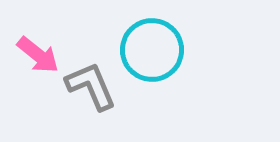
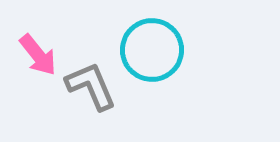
pink arrow: rotated 12 degrees clockwise
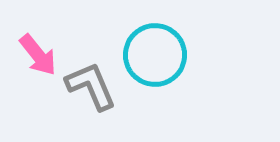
cyan circle: moved 3 px right, 5 px down
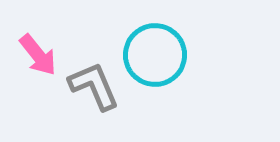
gray L-shape: moved 3 px right
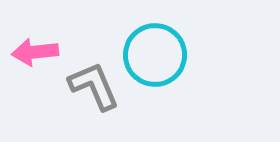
pink arrow: moved 3 px left, 3 px up; rotated 123 degrees clockwise
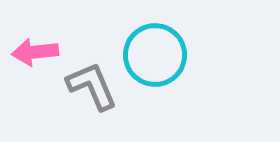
gray L-shape: moved 2 px left
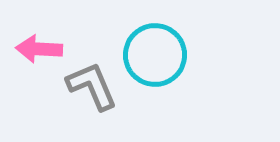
pink arrow: moved 4 px right, 3 px up; rotated 9 degrees clockwise
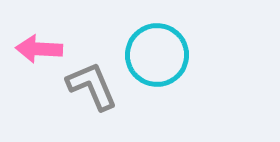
cyan circle: moved 2 px right
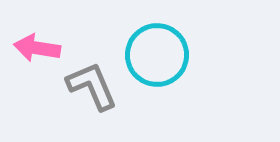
pink arrow: moved 2 px left, 1 px up; rotated 6 degrees clockwise
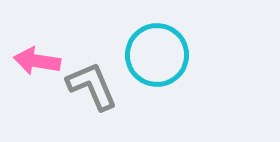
pink arrow: moved 13 px down
